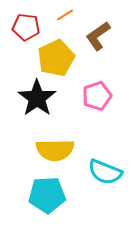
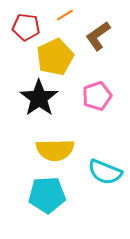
yellow pentagon: moved 1 px left, 1 px up
black star: moved 2 px right
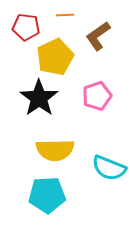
orange line: rotated 30 degrees clockwise
cyan semicircle: moved 4 px right, 4 px up
